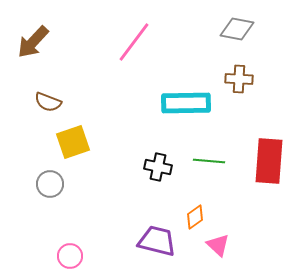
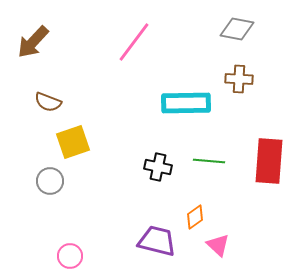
gray circle: moved 3 px up
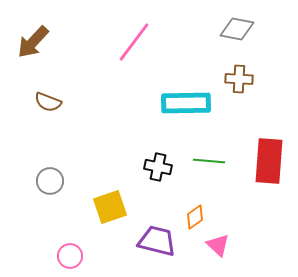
yellow square: moved 37 px right, 65 px down
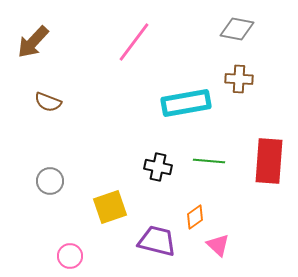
cyan rectangle: rotated 9 degrees counterclockwise
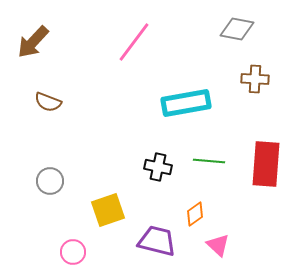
brown cross: moved 16 px right
red rectangle: moved 3 px left, 3 px down
yellow square: moved 2 px left, 3 px down
orange diamond: moved 3 px up
pink circle: moved 3 px right, 4 px up
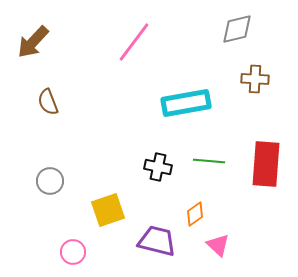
gray diamond: rotated 24 degrees counterclockwise
brown semicircle: rotated 48 degrees clockwise
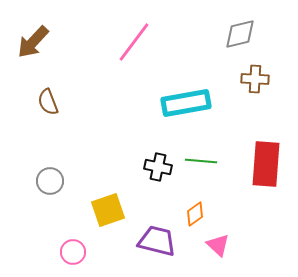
gray diamond: moved 3 px right, 5 px down
green line: moved 8 px left
